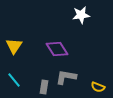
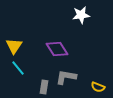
cyan line: moved 4 px right, 12 px up
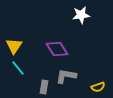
gray L-shape: moved 1 px up
yellow semicircle: rotated 40 degrees counterclockwise
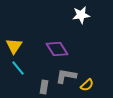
yellow semicircle: moved 11 px left, 2 px up; rotated 24 degrees counterclockwise
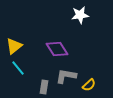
white star: moved 1 px left
yellow triangle: rotated 18 degrees clockwise
yellow semicircle: moved 2 px right
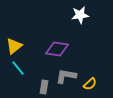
purple diamond: rotated 50 degrees counterclockwise
yellow semicircle: moved 1 px right, 1 px up
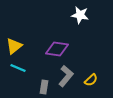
white star: rotated 18 degrees clockwise
cyan line: rotated 28 degrees counterclockwise
gray L-shape: rotated 120 degrees clockwise
yellow semicircle: moved 1 px right, 4 px up
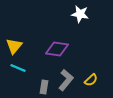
white star: moved 1 px up
yellow triangle: rotated 12 degrees counterclockwise
gray L-shape: moved 4 px down
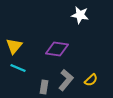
white star: moved 1 px down
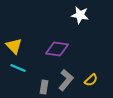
yellow triangle: rotated 24 degrees counterclockwise
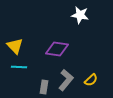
yellow triangle: moved 1 px right
cyan line: moved 1 px right, 1 px up; rotated 21 degrees counterclockwise
